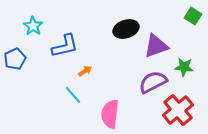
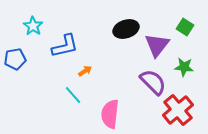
green square: moved 8 px left, 11 px down
purple triangle: moved 1 px right, 1 px up; rotated 32 degrees counterclockwise
blue pentagon: rotated 15 degrees clockwise
purple semicircle: rotated 72 degrees clockwise
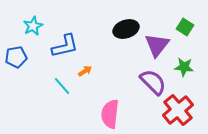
cyan star: rotated 12 degrees clockwise
blue pentagon: moved 1 px right, 2 px up
cyan line: moved 11 px left, 9 px up
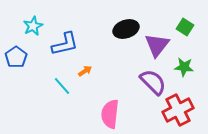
blue L-shape: moved 2 px up
blue pentagon: rotated 25 degrees counterclockwise
red cross: rotated 12 degrees clockwise
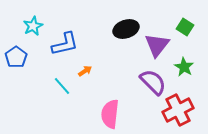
green star: rotated 24 degrees clockwise
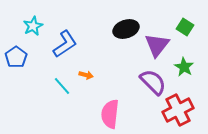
blue L-shape: rotated 20 degrees counterclockwise
orange arrow: moved 1 px right, 4 px down; rotated 48 degrees clockwise
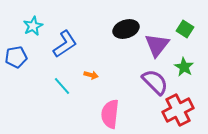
green square: moved 2 px down
blue pentagon: rotated 25 degrees clockwise
orange arrow: moved 5 px right
purple semicircle: moved 2 px right
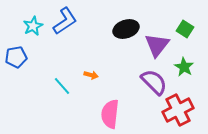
blue L-shape: moved 23 px up
purple semicircle: moved 1 px left
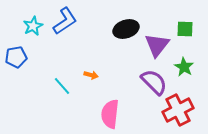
green square: rotated 30 degrees counterclockwise
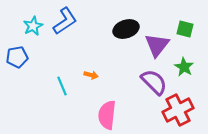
green square: rotated 12 degrees clockwise
blue pentagon: moved 1 px right
cyan line: rotated 18 degrees clockwise
pink semicircle: moved 3 px left, 1 px down
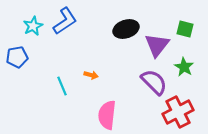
red cross: moved 2 px down
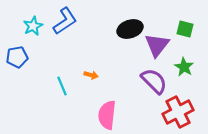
black ellipse: moved 4 px right
purple semicircle: moved 1 px up
